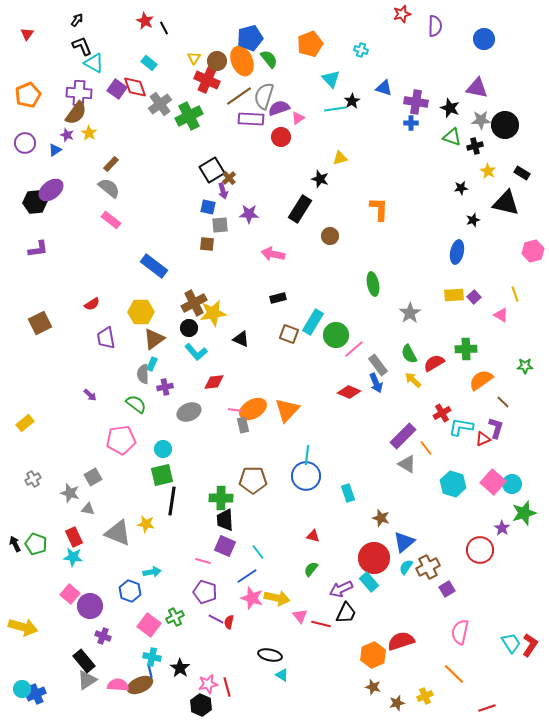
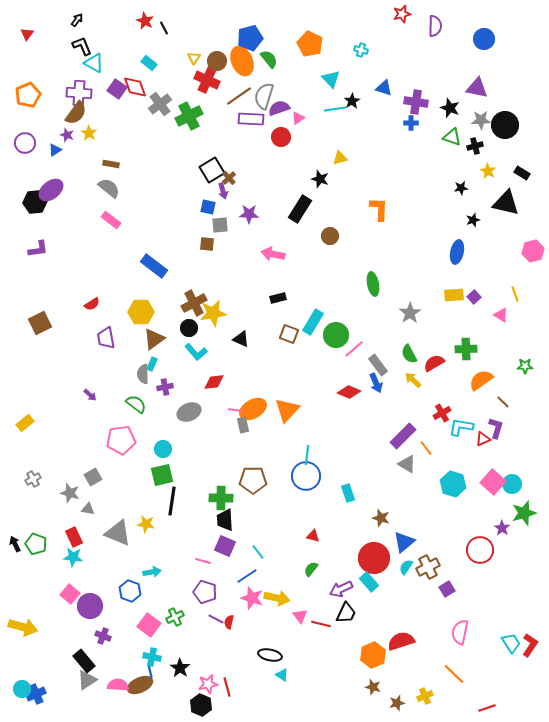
orange pentagon at (310, 44): rotated 25 degrees counterclockwise
brown rectangle at (111, 164): rotated 56 degrees clockwise
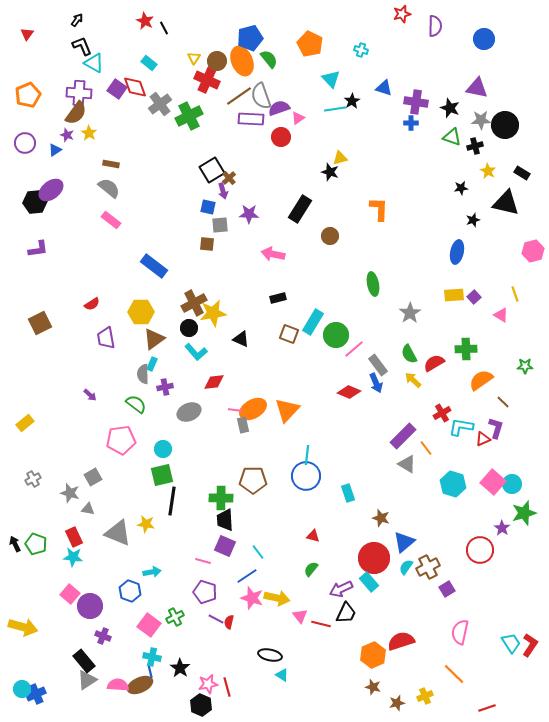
gray semicircle at (264, 96): moved 3 px left; rotated 36 degrees counterclockwise
black star at (320, 179): moved 10 px right, 7 px up
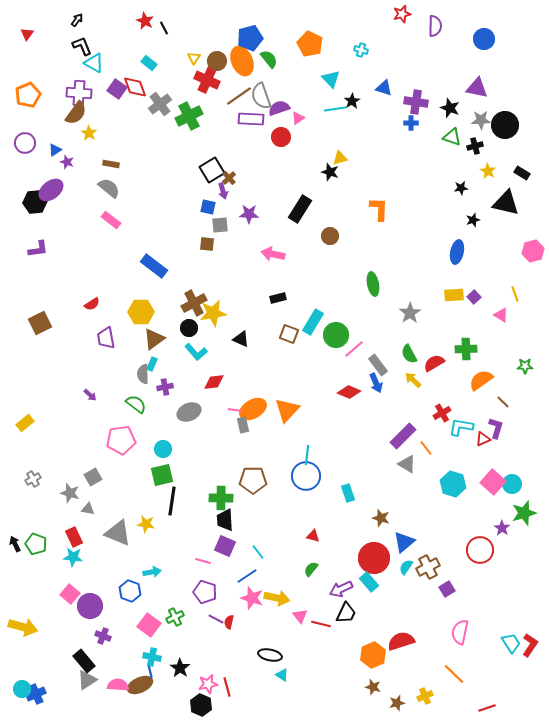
purple star at (67, 135): moved 27 px down
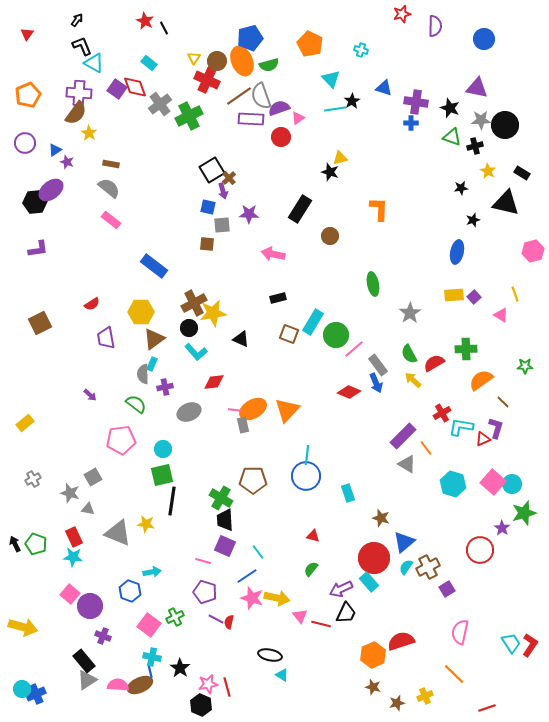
green semicircle at (269, 59): moved 6 px down; rotated 114 degrees clockwise
gray square at (220, 225): moved 2 px right
green cross at (221, 498): rotated 30 degrees clockwise
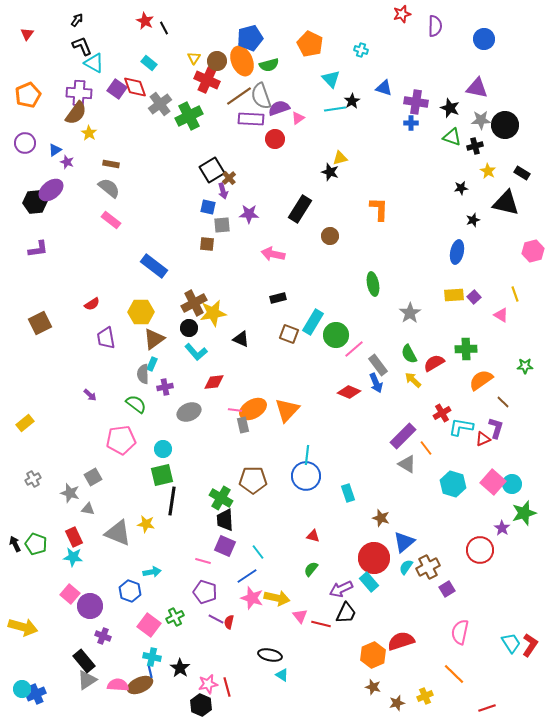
red circle at (281, 137): moved 6 px left, 2 px down
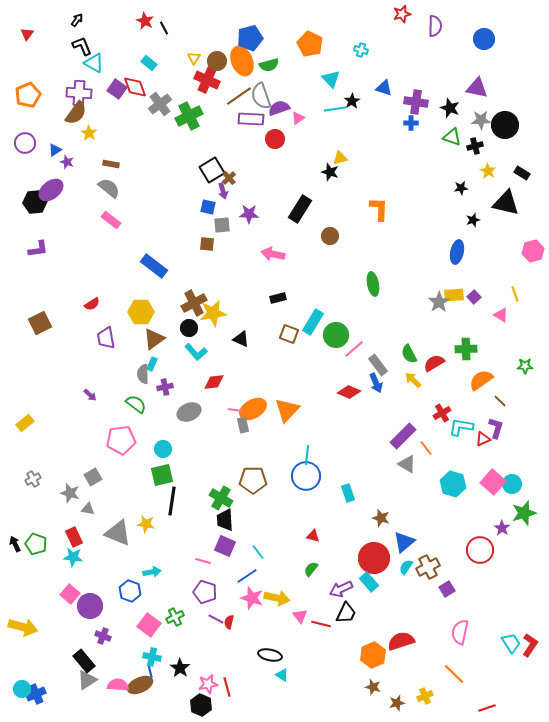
gray star at (410, 313): moved 29 px right, 11 px up
brown line at (503, 402): moved 3 px left, 1 px up
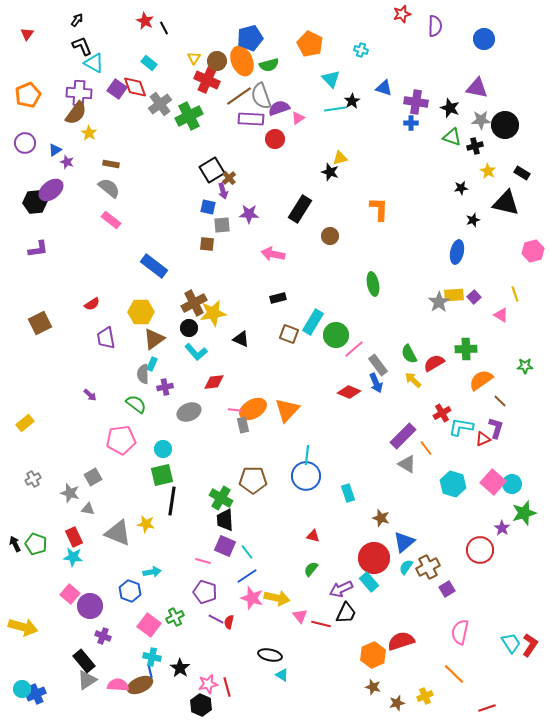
cyan line at (258, 552): moved 11 px left
